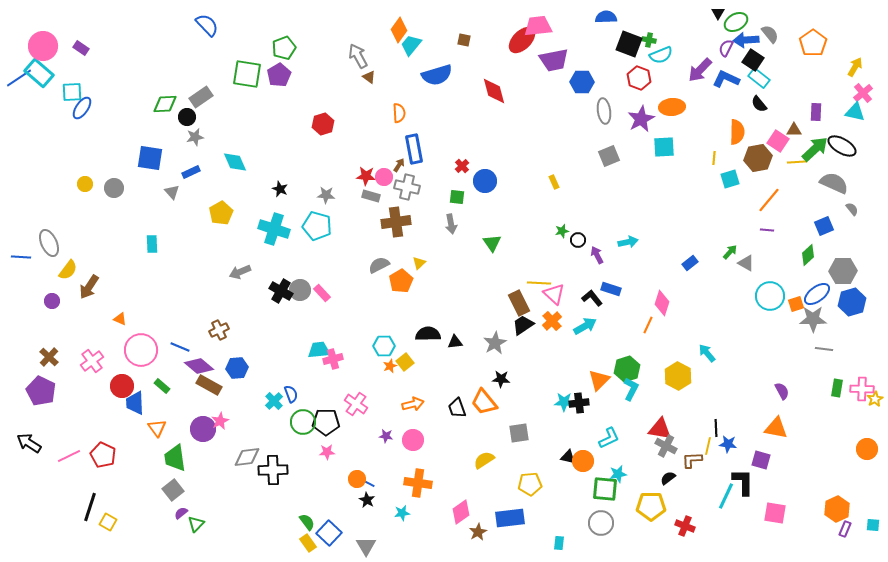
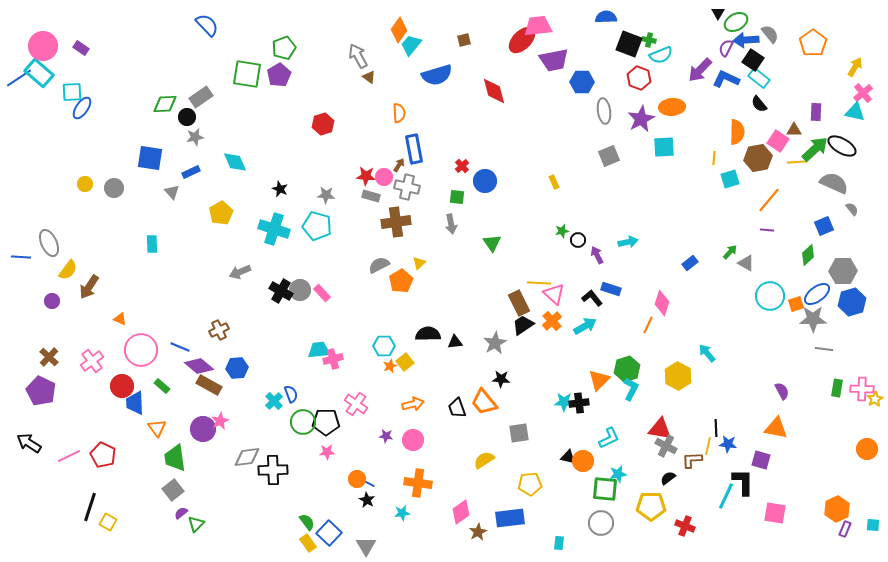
brown square at (464, 40): rotated 24 degrees counterclockwise
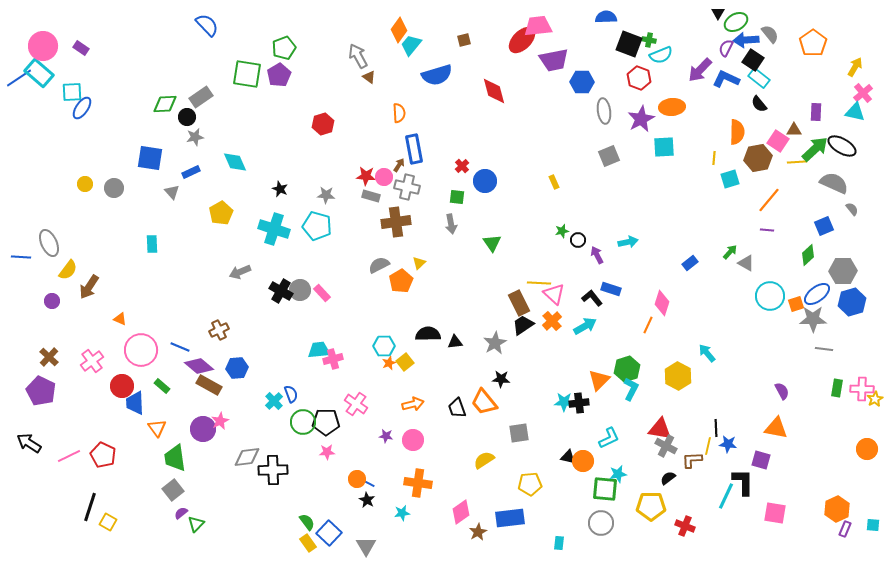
orange star at (390, 366): moved 1 px left, 3 px up
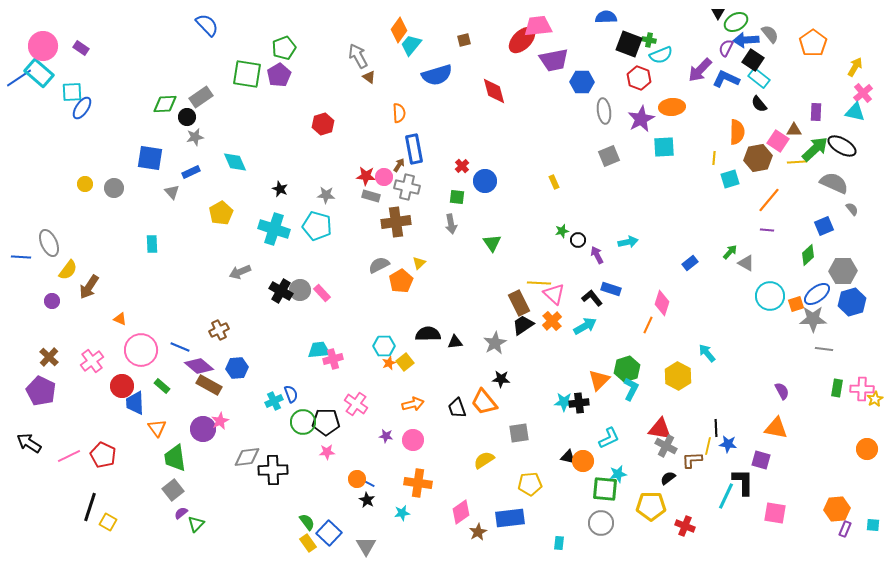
cyan cross at (274, 401): rotated 18 degrees clockwise
orange hexagon at (837, 509): rotated 20 degrees clockwise
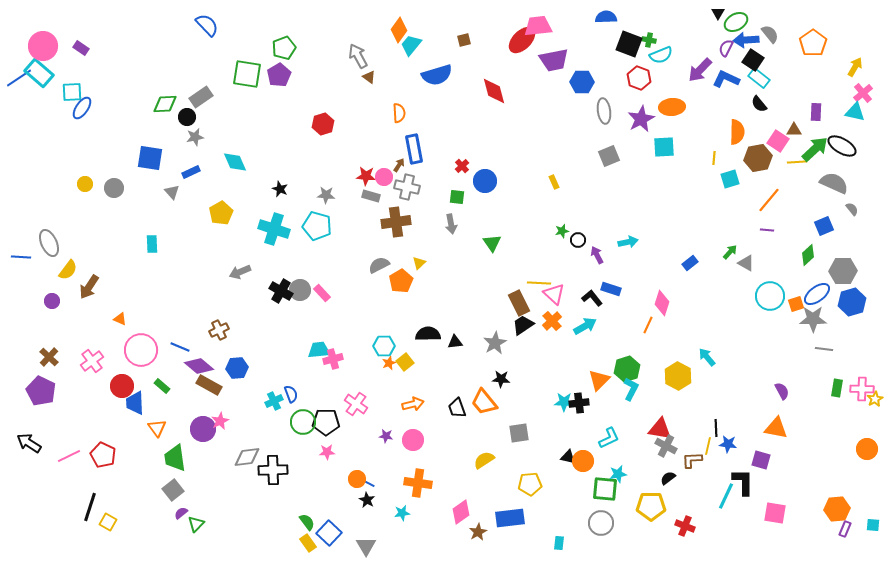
cyan arrow at (707, 353): moved 4 px down
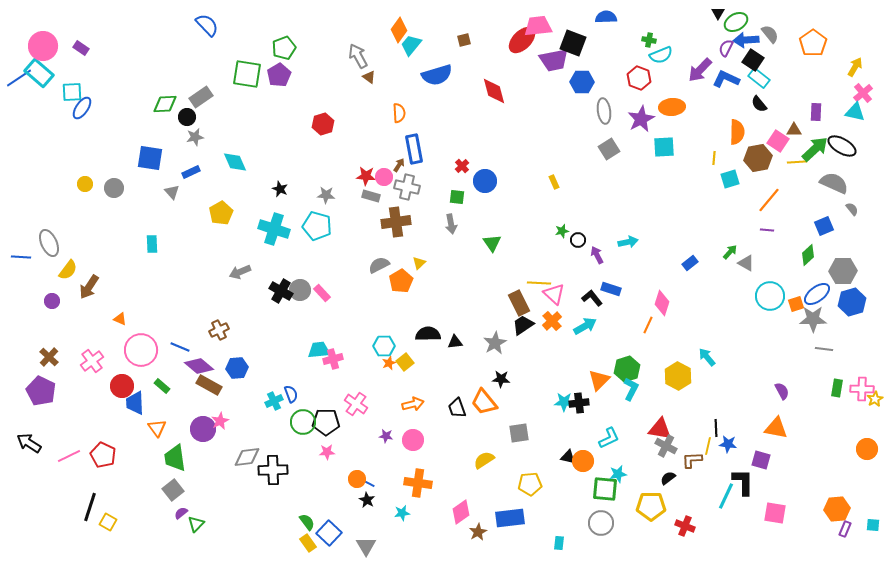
black square at (629, 44): moved 56 px left, 1 px up
gray square at (609, 156): moved 7 px up; rotated 10 degrees counterclockwise
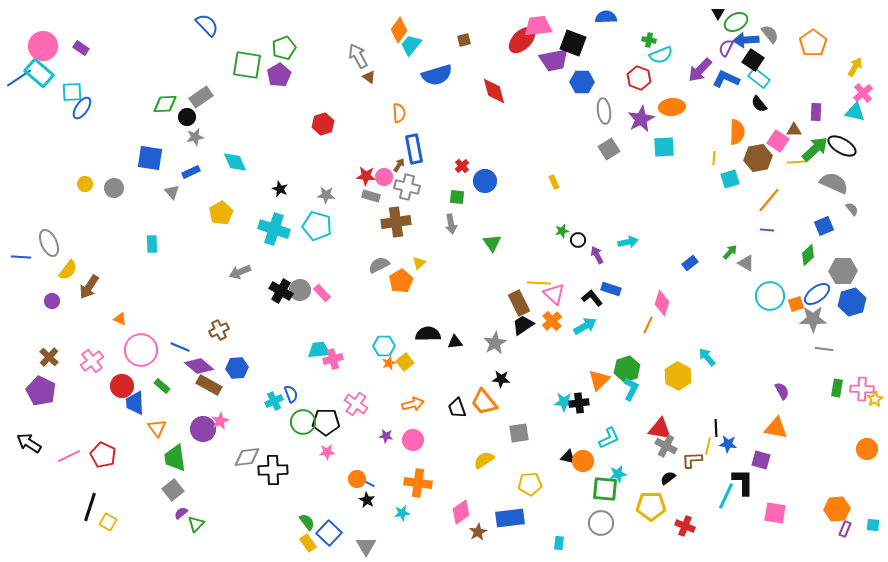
green square at (247, 74): moved 9 px up
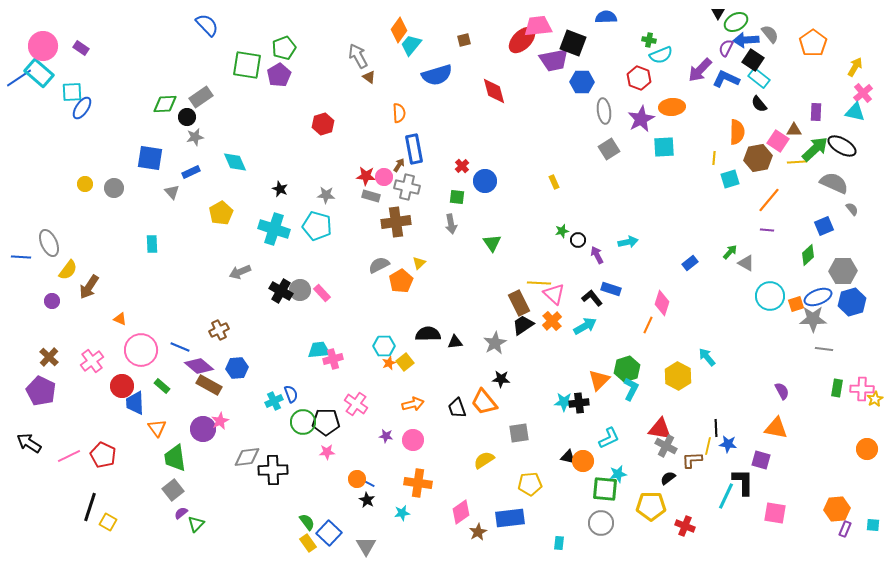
blue ellipse at (817, 294): moved 1 px right, 3 px down; rotated 16 degrees clockwise
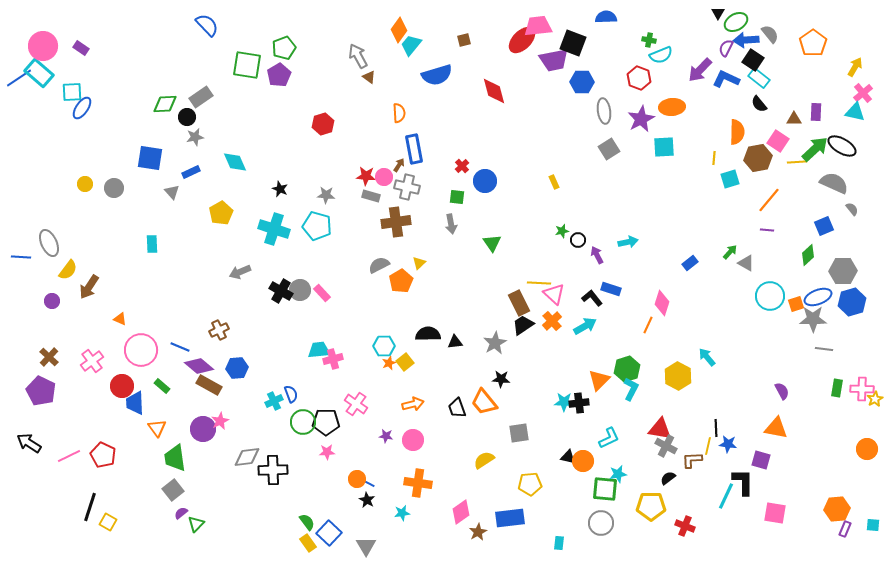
brown triangle at (794, 130): moved 11 px up
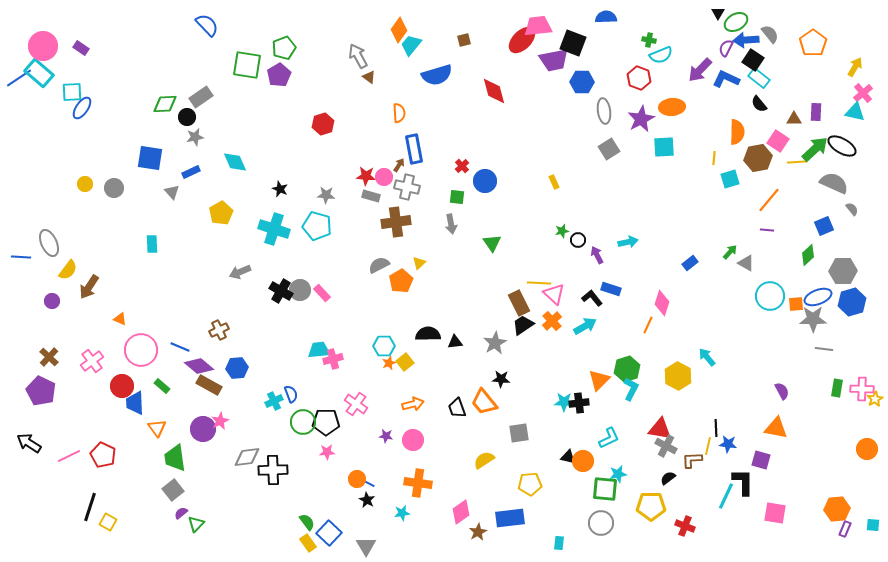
orange square at (796, 304): rotated 14 degrees clockwise
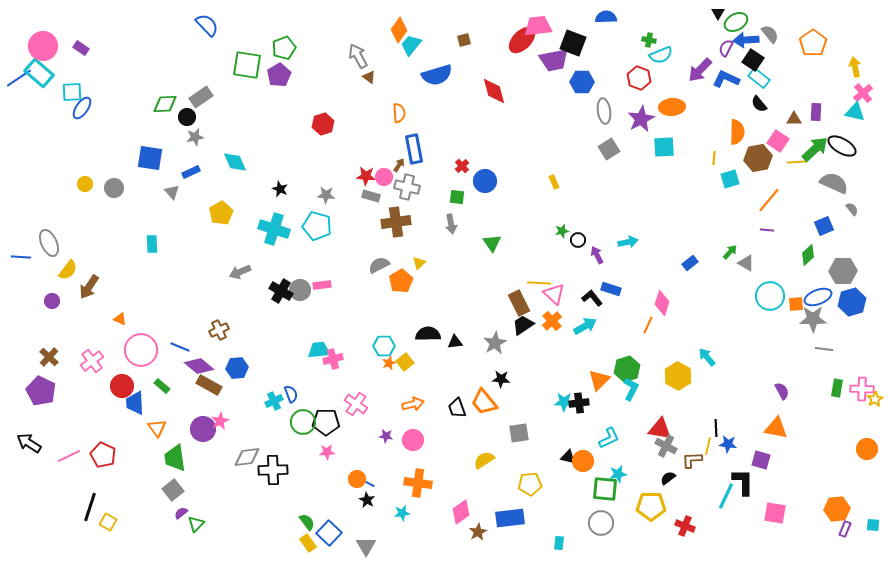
yellow arrow at (855, 67): rotated 42 degrees counterclockwise
pink rectangle at (322, 293): moved 8 px up; rotated 54 degrees counterclockwise
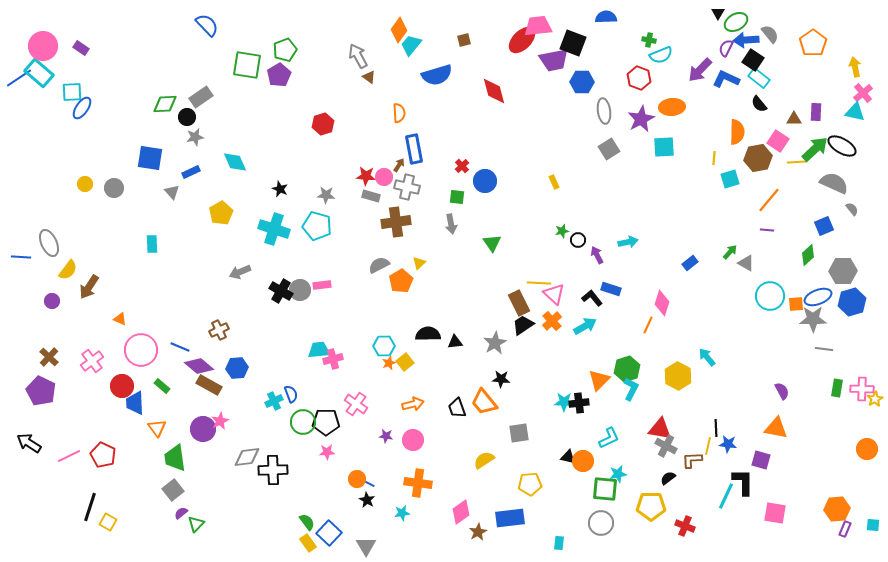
green pentagon at (284, 48): moved 1 px right, 2 px down
